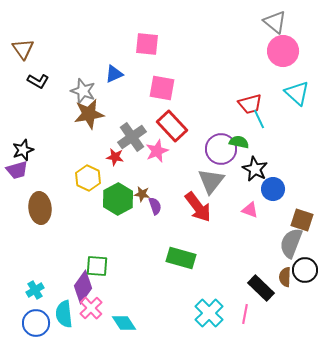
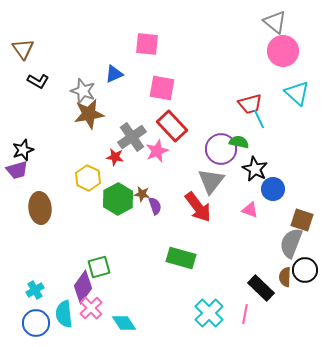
green square at (97, 266): moved 2 px right, 1 px down; rotated 20 degrees counterclockwise
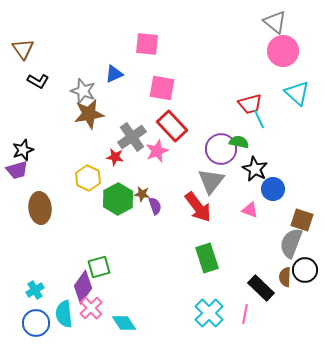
green rectangle at (181, 258): moved 26 px right; rotated 56 degrees clockwise
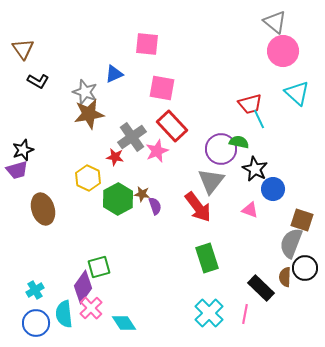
gray star at (83, 91): moved 2 px right, 1 px down
brown ellipse at (40, 208): moved 3 px right, 1 px down; rotated 12 degrees counterclockwise
black circle at (305, 270): moved 2 px up
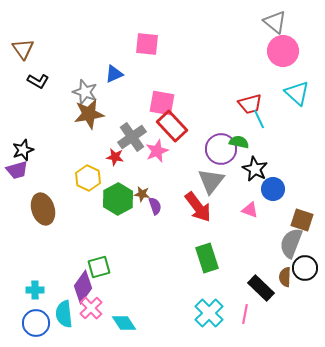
pink square at (162, 88): moved 15 px down
cyan cross at (35, 290): rotated 30 degrees clockwise
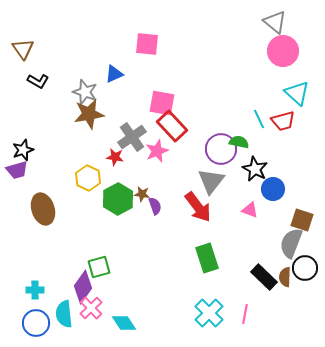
red trapezoid at (250, 104): moved 33 px right, 17 px down
black rectangle at (261, 288): moved 3 px right, 11 px up
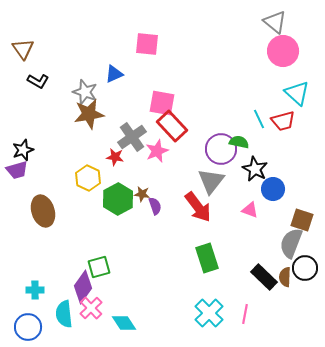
brown ellipse at (43, 209): moved 2 px down
blue circle at (36, 323): moved 8 px left, 4 px down
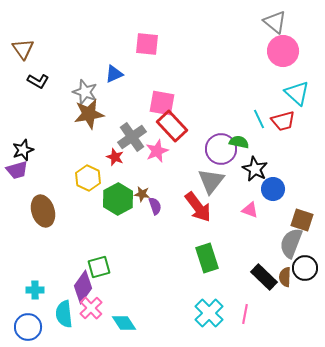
red star at (115, 157): rotated 12 degrees clockwise
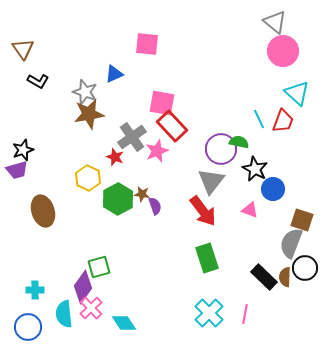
red trapezoid at (283, 121): rotated 55 degrees counterclockwise
red arrow at (198, 207): moved 5 px right, 4 px down
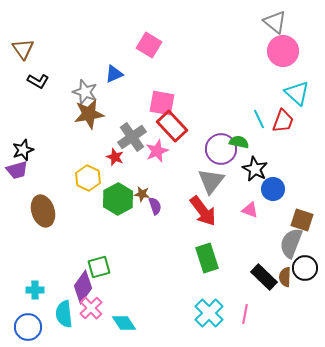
pink square at (147, 44): moved 2 px right, 1 px down; rotated 25 degrees clockwise
